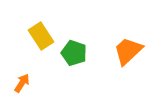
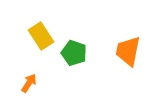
orange trapezoid: rotated 36 degrees counterclockwise
orange arrow: moved 7 px right
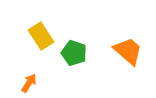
orange trapezoid: rotated 120 degrees clockwise
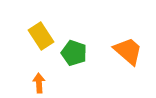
orange arrow: moved 10 px right; rotated 36 degrees counterclockwise
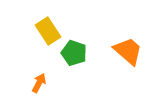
yellow rectangle: moved 7 px right, 5 px up
orange arrow: rotated 30 degrees clockwise
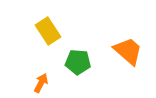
green pentagon: moved 4 px right, 9 px down; rotated 15 degrees counterclockwise
orange arrow: moved 2 px right
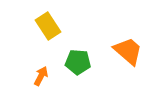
yellow rectangle: moved 5 px up
orange arrow: moved 7 px up
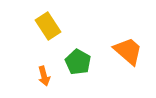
green pentagon: rotated 25 degrees clockwise
orange arrow: moved 3 px right; rotated 138 degrees clockwise
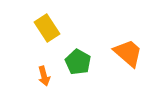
yellow rectangle: moved 1 px left, 2 px down
orange trapezoid: moved 2 px down
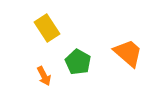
orange arrow: rotated 12 degrees counterclockwise
